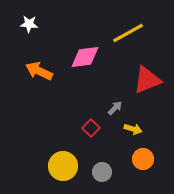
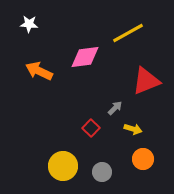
red triangle: moved 1 px left, 1 px down
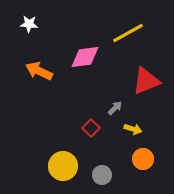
gray circle: moved 3 px down
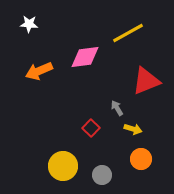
orange arrow: rotated 48 degrees counterclockwise
gray arrow: moved 2 px right; rotated 77 degrees counterclockwise
orange circle: moved 2 px left
